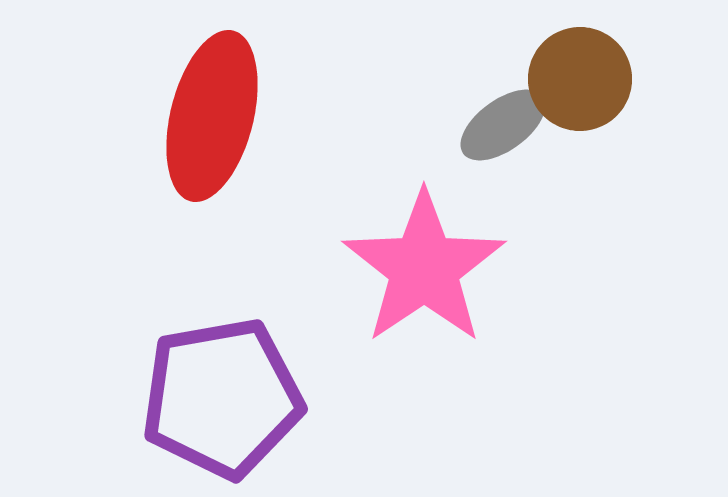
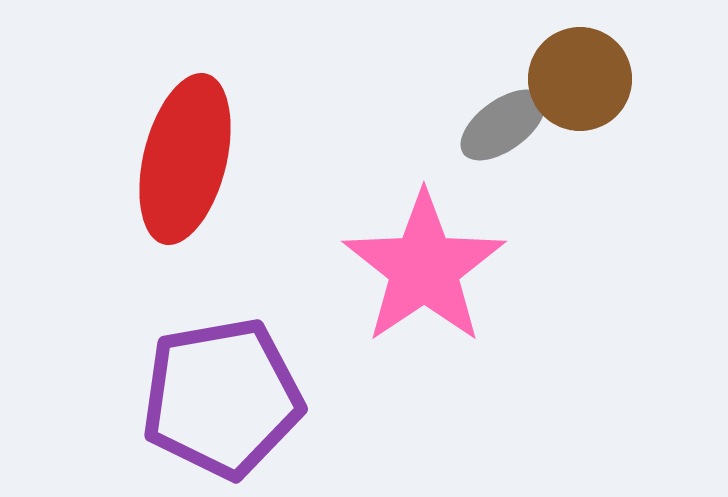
red ellipse: moved 27 px left, 43 px down
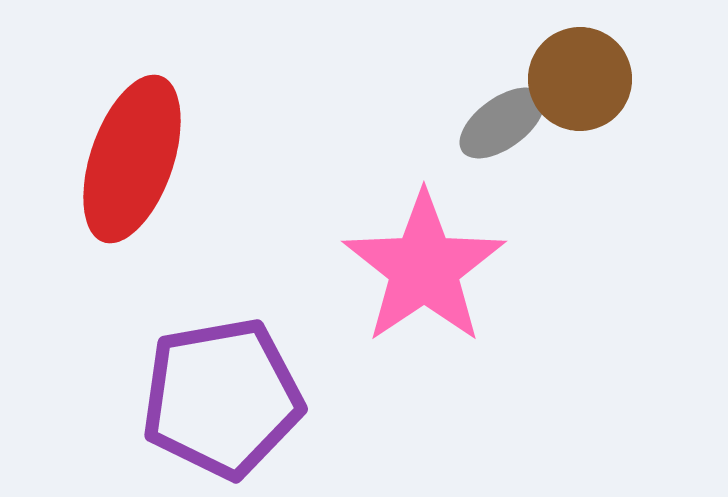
gray ellipse: moved 1 px left, 2 px up
red ellipse: moved 53 px left; rotated 5 degrees clockwise
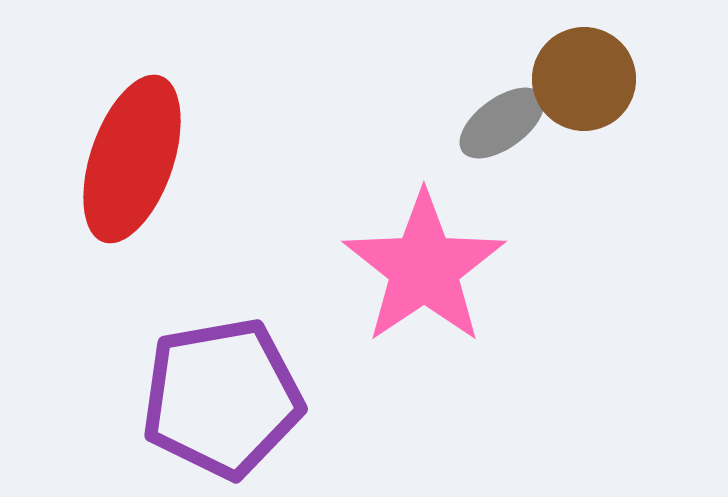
brown circle: moved 4 px right
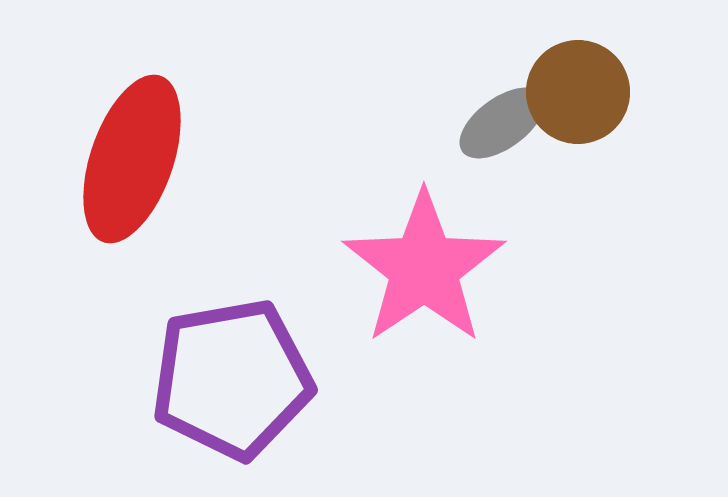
brown circle: moved 6 px left, 13 px down
purple pentagon: moved 10 px right, 19 px up
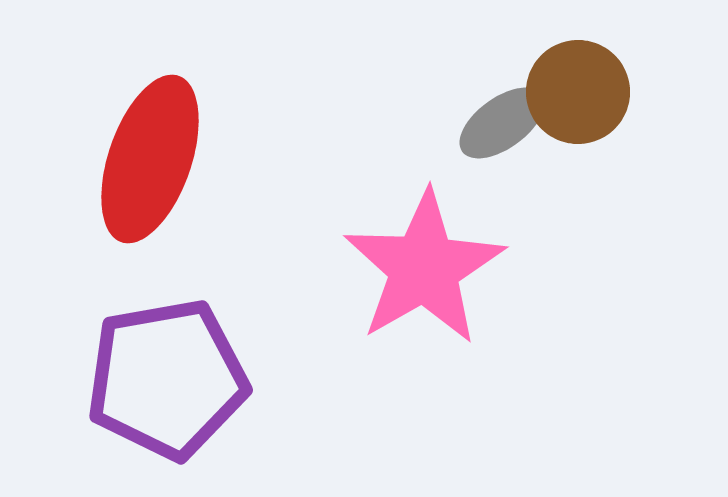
red ellipse: moved 18 px right
pink star: rotated 4 degrees clockwise
purple pentagon: moved 65 px left
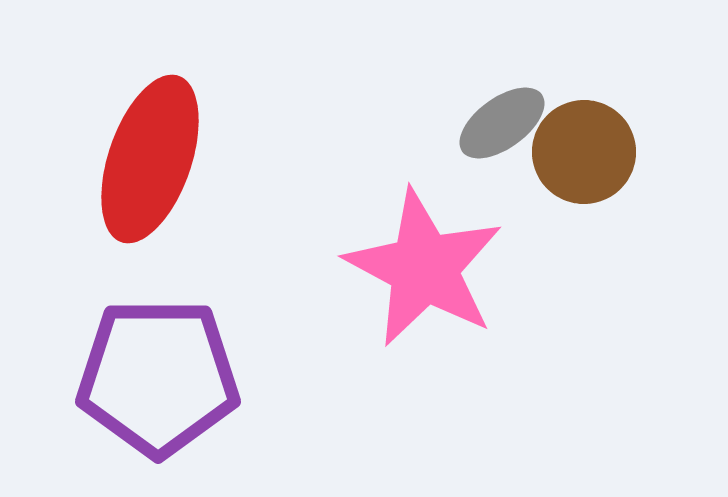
brown circle: moved 6 px right, 60 px down
pink star: rotated 14 degrees counterclockwise
purple pentagon: moved 9 px left, 2 px up; rotated 10 degrees clockwise
